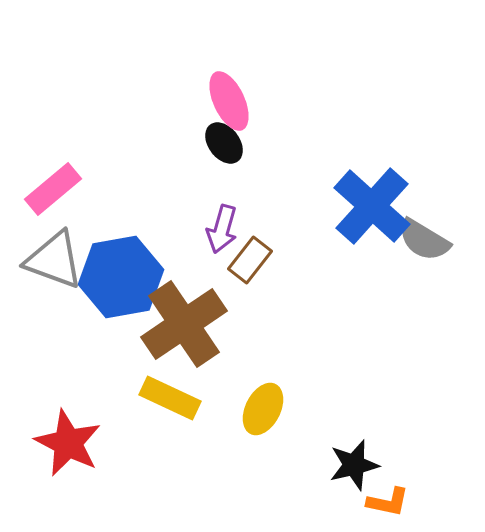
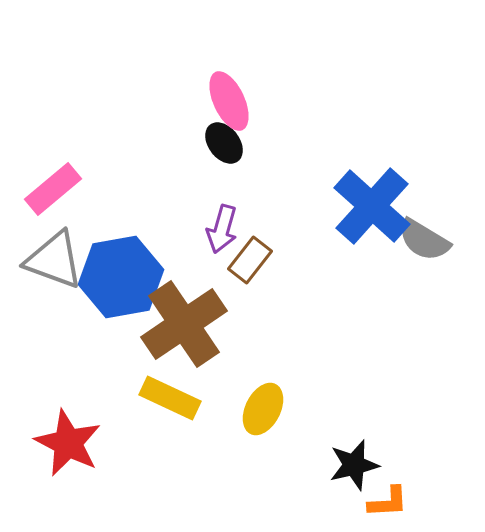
orange L-shape: rotated 15 degrees counterclockwise
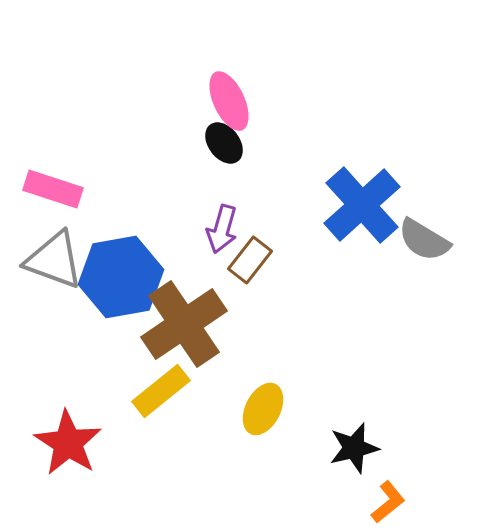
pink rectangle: rotated 58 degrees clockwise
blue cross: moved 10 px left, 1 px up; rotated 6 degrees clockwise
yellow rectangle: moved 9 px left, 7 px up; rotated 64 degrees counterclockwise
red star: rotated 6 degrees clockwise
black star: moved 17 px up
orange L-shape: rotated 36 degrees counterclockwise
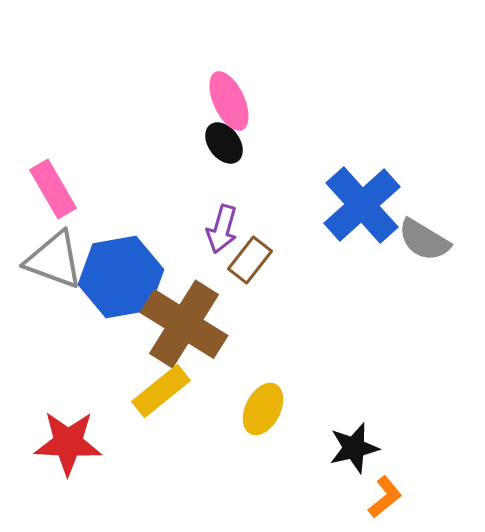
pink rectangle: rotated 42 degrees clockwise
brown cross: rotated 24 degrees counterclockwise
red star: rotated 30 degrees counterclockwise
orange L-shape: moved 3 px left, 5 px up
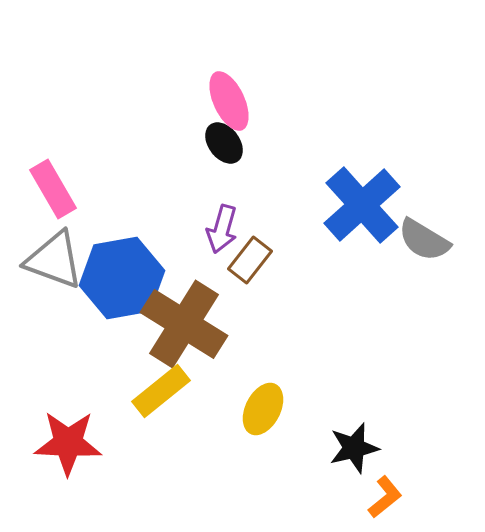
blue hexagon: moved 1 px right, 1 px down
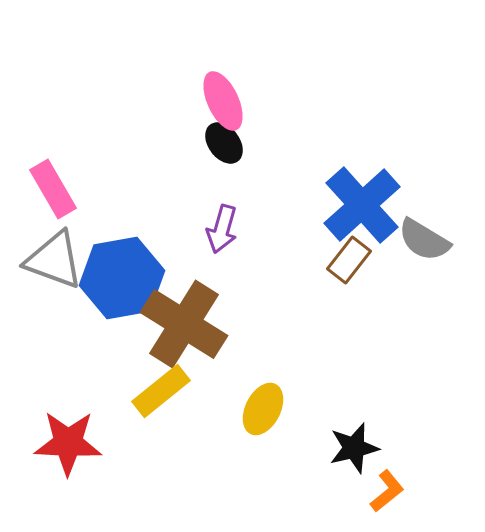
pink ellipse: moved 6 px left
brown rectangle: moved 99 px right
orange L-shape: moved 2 px right, 6 px up
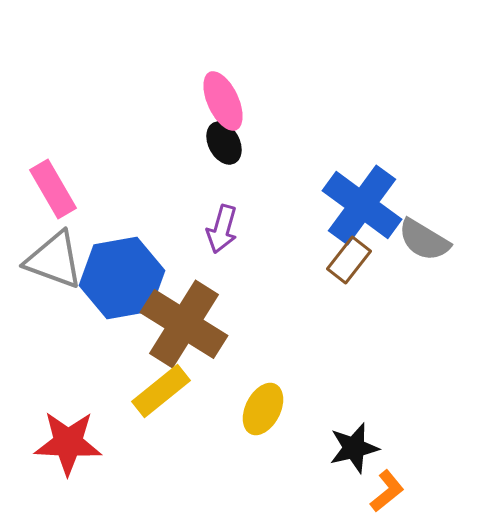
black ellipse: rotated 9 degrees clockwise
blue cross: rotated 12 degrees counterclockwise
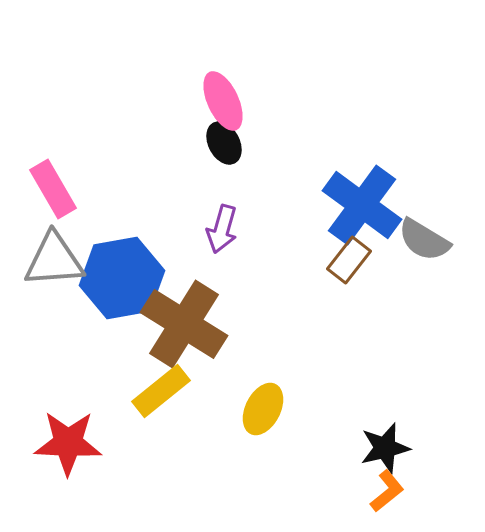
gray triangle: rotated 24 degrees counterclockwise
black star: moved 31 px right
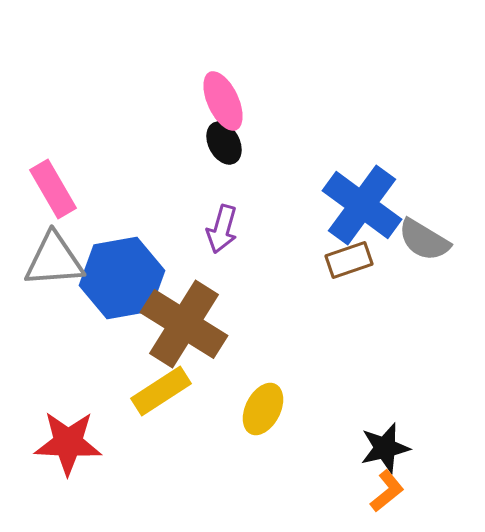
brown rectangle: rotated 33 degrees clockwise
yellow rectangle: rotated 6 degrees clockwise
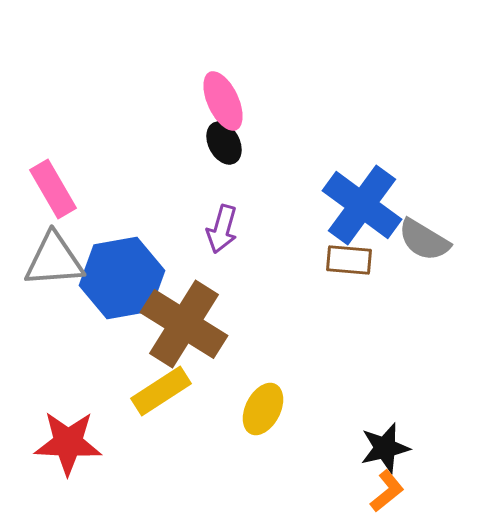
brown rectangle: rotated 24 degrees clockwise
